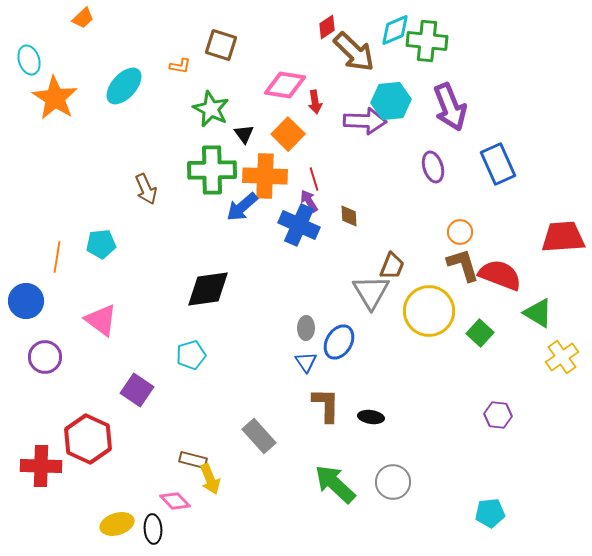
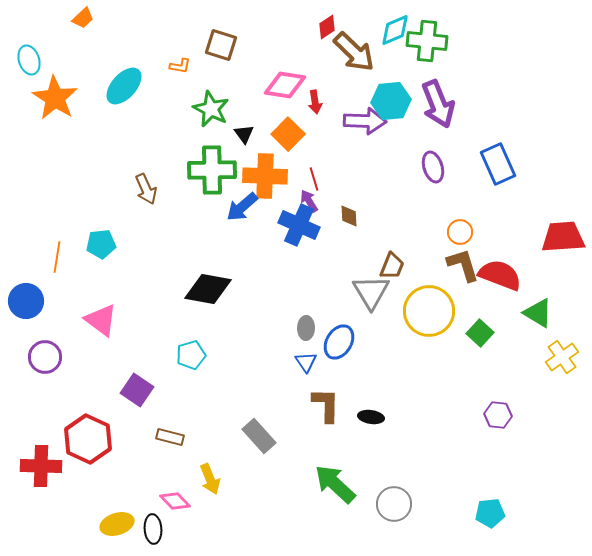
purple arrow at (450, 107): moved 12 px left, 3 px up
black diamond at (208, 289): rotated 18 degrees clockwise
brown rectangle at (193, 460): moved 23 px left, 23 px up
gray circle at (393, 482): moved 1 px right, 22 px down
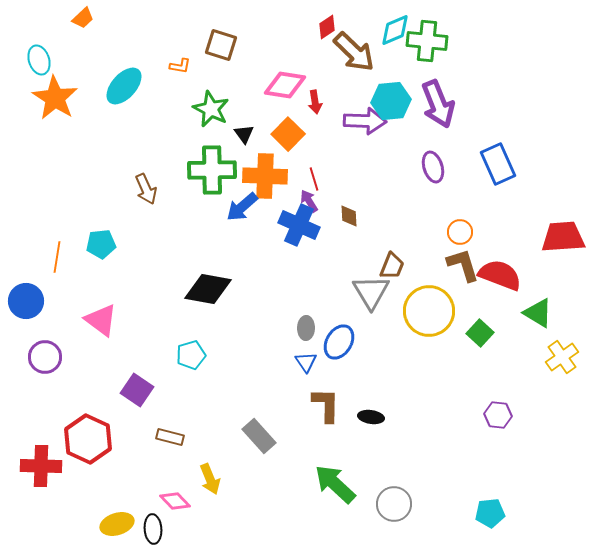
cyan ellipse at (29, 60): moved 10 px right
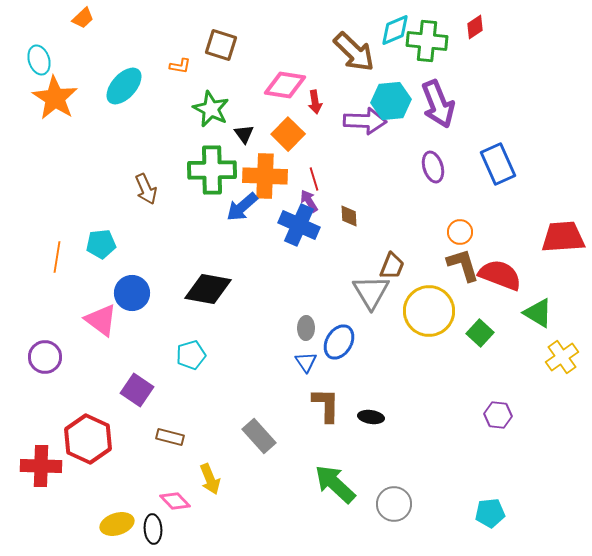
red diamond at (327, 27): moved 148 px right
blue circle at (26, 301): moved 106 px right, 8 px up
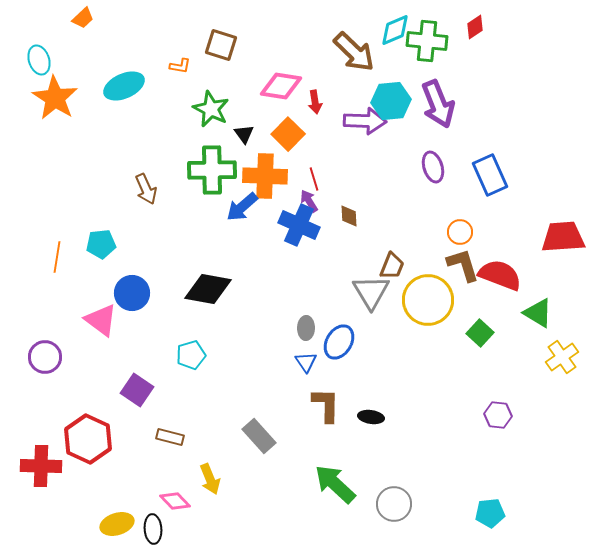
pink diamond at (285, 85): moved 4 px left, 1 px down
cyan ellipse at (124, 86): rotated 24 degrees clockwise
blue rectangle at (498, 164): moved 8 px left, 11 px down
yellow circle at (429, 311): moved 1 px left, 11 px up
